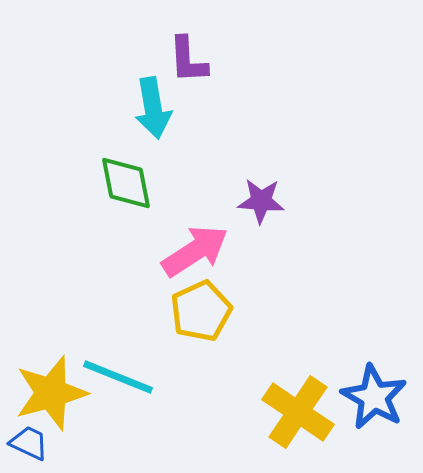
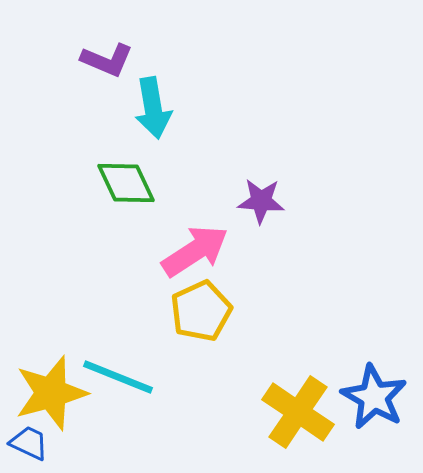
purple L-shape: moved 81 px left; rotated 64 degrees counterclockwise
green diamond: rotated 14 degrees counterclockwise
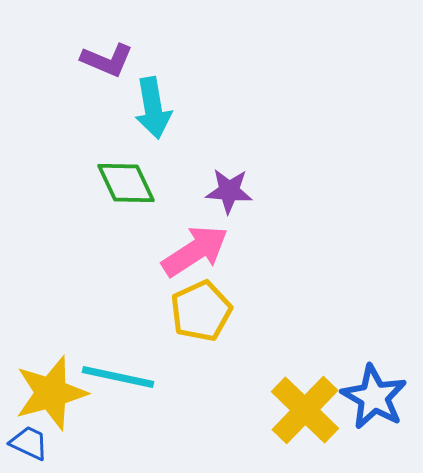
purple star: moved 32 px left, 10 px up
cyan line: rotated 10 degrees counterclockwise
yellow cross: moved 7 px right, 2 px up; rotated 10 degrees clockwise
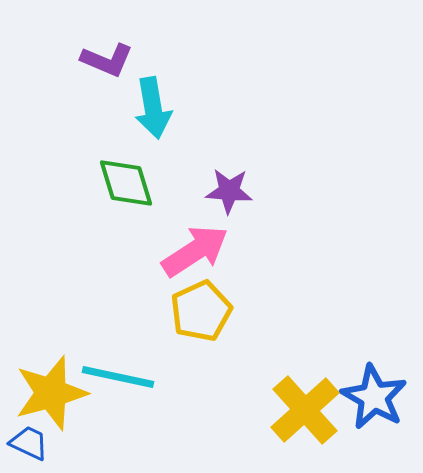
green diamond: rotated 8 degrees clockwise
yellow cross: rotated 4 degrees clockwise
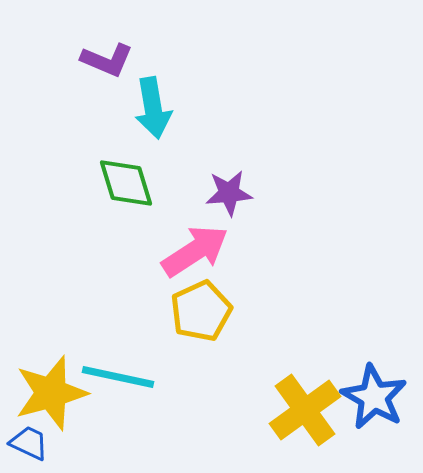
purple star: moved 2 px down; rotated 9 degrees counterclockwise
yellow cross: rotated 6 degrees clockwise
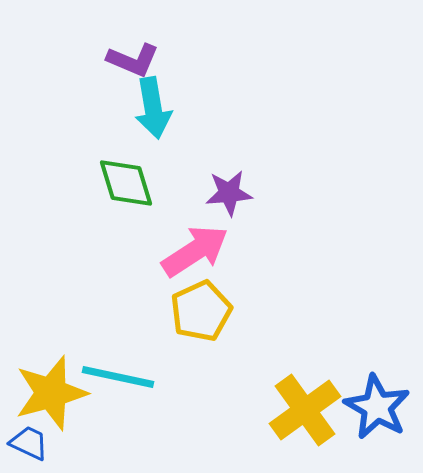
purple L-shape: moved 26 px right
blue star: moved 3 px right, 10 px down
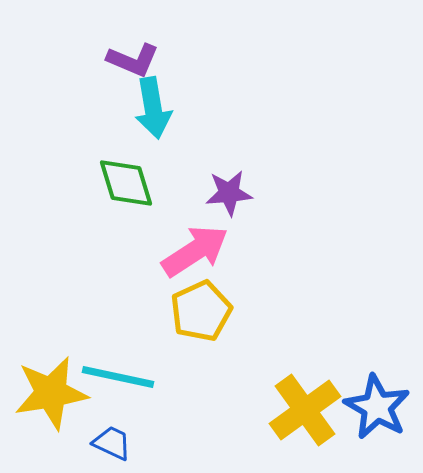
yellow star: rotated 6 degrees clockwise
blue trapezoid: moved 83 px right
